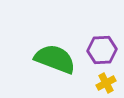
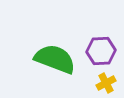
purple hexagon: moved 1 px left, 1 px down
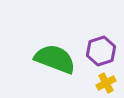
purple hexagon: rotated 16 degrees counterclockwise
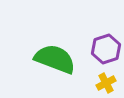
purple hexagon: moved 5 px right, 2 px up
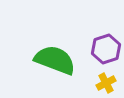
green semicircle: moved 1 px down
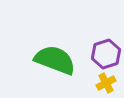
purple hexagon: moved 5 px down
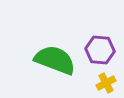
purple hexagon: moved 6 px left, 4 px up; rotated 24 degrees clockwise
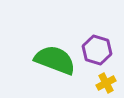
purple hexagon: moved 3 px left; rotated 12 degrees clockwise
